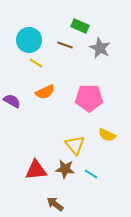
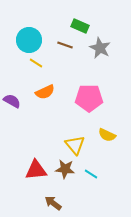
brown arrow: moved 2 px left, 1 px up
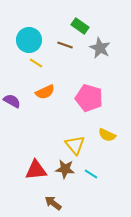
green rectangle: rotated 12 degrees clockwise
pink pentagon: rotated 16 degrees clockwise
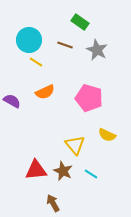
green rectangle: moved 4 px up
gray star: moved 3 px left, 2 px down
yellow line: moved 1 px up
brown star: moved 2 px left, 2 px down; rotated 18 degrees clockwise
brown arrow: rotated 24 degrees clockwise
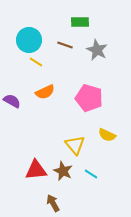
green rectangle: rotated 36 degrees counterclockwise
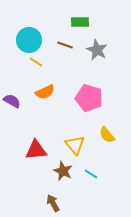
yellow semicircle: rotated 24 degrees clockwise
red triangle: moved 20 px up
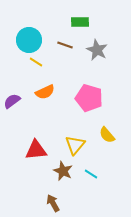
purple semicircle: rotated 66 degrees counterclockwise
yellow triangle: rotated 20 degrees clockwise
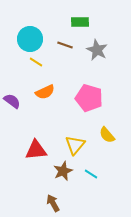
cyan circle: moved 1 px right, 1 px up
purple semicircle: rotated 72 degrees clockwise
brown star: rotated 24 degrees clockwise
